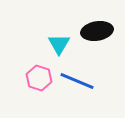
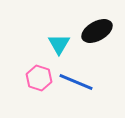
black ellipse: rotated 20 degrees counterclockwise
blue line: moved 1 px left, 1 px down
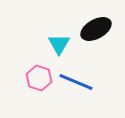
black ellipse: moved 1 px left, 2 px up
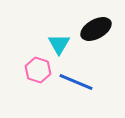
pink hexagon: moved 1 px left, 8 px up
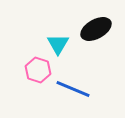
cyan triangle: moved 1 px left
blue line: moved 3 px left, 7 px down
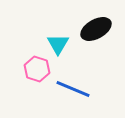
pink hexagon: moved 1 px left, 1 px up
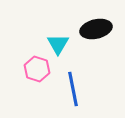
black ellipse: rotated 16 degrees clockwise
blue line: rotated 56 degrees clockwise
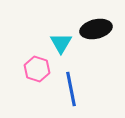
cyan triangle: moved 3 px right, 1 px up
blue line: moved 2 px left
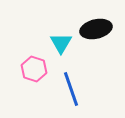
pink hexagon: moved 3 px left
blue line: rotated 8 degrees counterclockwise
